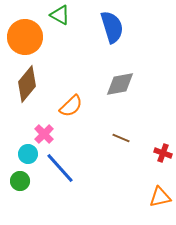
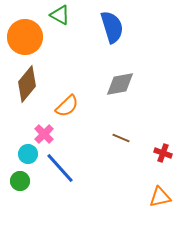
orange semicircle: moved 4 px left
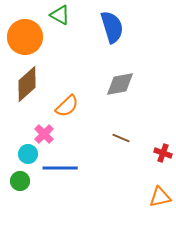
brown diamond: rotated 9 degrees clockwise
blue line: rotated 48 degrees counterclockwise
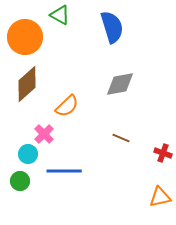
blue line: moved 4 px right, 3 px down
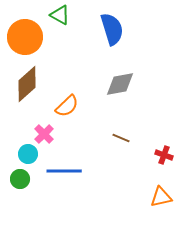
blue semicircle: moved 2 px down
red cross: moved 1 px right, 2 px down
green circle: moved 2 px up
orange triangle: moved 1 px right
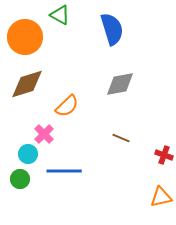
brown diamond: rotated 24 degrees clockwise
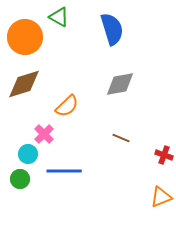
green triangle: moved 1 px left, 2 px down
brown diamond: moved 3 px left
orange triangle: rotated 10 degrees counterclockwise
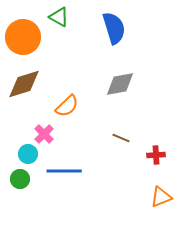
blue semicircle: moved 2 px right, 1 px up
orange circle: moved 2 px left
red cross: moved 8 px left; rotated 24 degrees counterclockwise
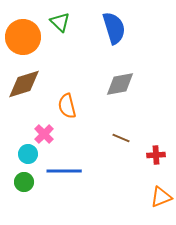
green triangle: moved 1 px right, 5 px down; rotated 15 degrees clockwise
orange semicircle: rotated 120 degrees clockwise
green circle: moved 4 px right, 3 px down
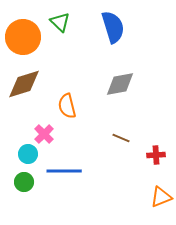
blue semicircle: moved 1 px left, 1 px up
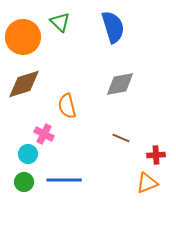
pink cross: rotated 18 degrees counterclockwise
blue line: moved 9 px down
orange triangle: moved 14 px left, 14 px up
